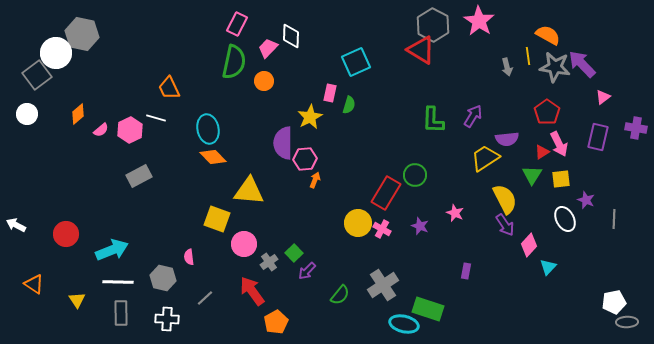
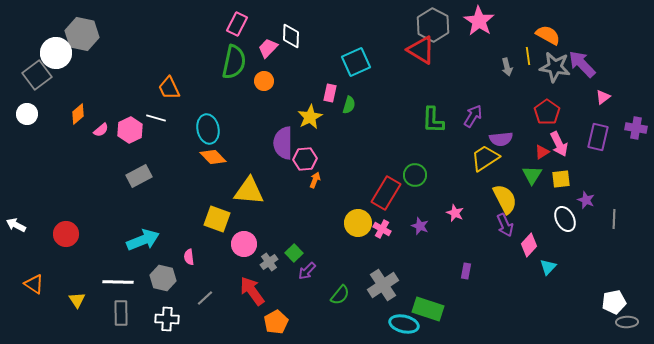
purple semicircle at (507, 139): moved 6 px left
purple arrow at (505, 225): rotated 10 degrees clockwise
cyan arrow at (112, 250): moved 31 px right, 10 px up
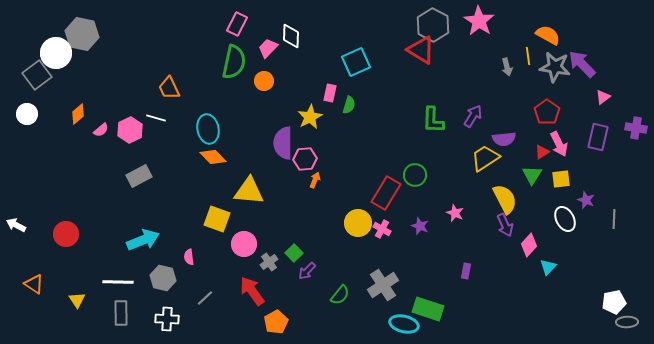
purple semicircle at (501, 139): moved 3 px right
